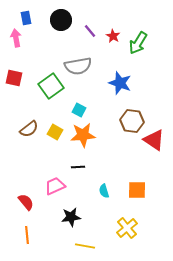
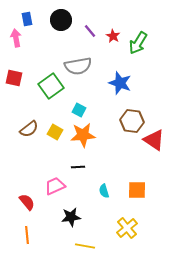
blue rectangle: moved 1 px right, 1 px down
red semicircle: moved 1 px right
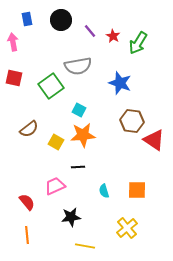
pink arrow: moved 3 px left, 4 px down
yellow square: moved 1 px right, 10 px down
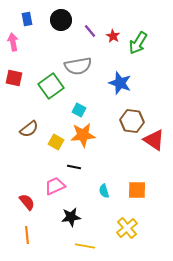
black line: moved 4 px left; rotated 16 degrees clockwise
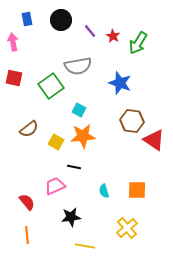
orange star: moved 1 px down
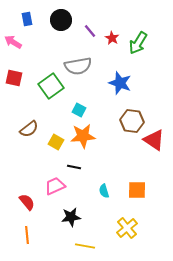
red star: moved 1 px left, 2 px down
pink arrow: rotated 48 degrees counterclockwise
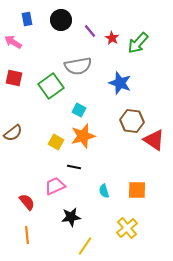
green arrow: rotated 10 degrees clockwise
brown semicircle: moved 16 px left, 4 px down
orange star: rotated 10 degrees counterclockwise
yellow line: rotated 66 degrees counterclockwise
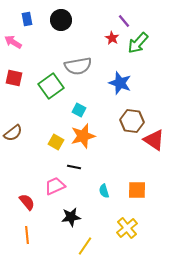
purple line: moved 34 px right, 10 px up
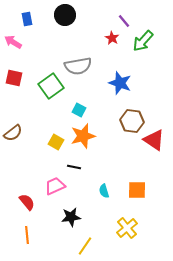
black circle: moved 4 px right, 5 px up
green arrow: moved 5 px right, 2 px up
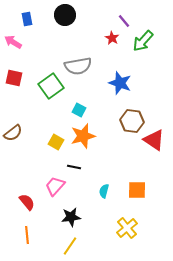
pink trapezoid: rotated 25 degrees counterclockwise
cyan semicircle: rotated 32 degrees clockwise
yellow line: moved 15 px left
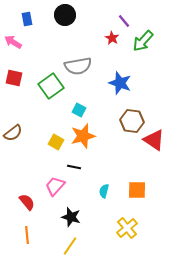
black star: rotated 24 degrees clockwise
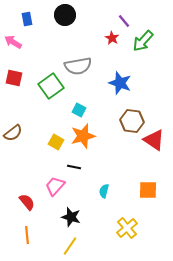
orange square: moved 11 px right
